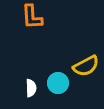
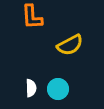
yellow semicircle: moved 16 px left, 21 px up
cyan circle: moved 6 px down
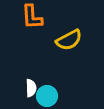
yellow semicircle: moved 1 px left, 5 px up
cyan circle: moved 11 px left, 7 px down
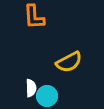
orange L-shape: moved 2 px right
yellow semicircle: moved 22 px down
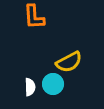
white semicircle: moved 1 px left, 1 px up
cyan circle: moved 6 px right, 12 px up
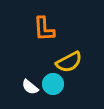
orange L-shape: moved 10 px right, 12 px down
white semicircle: rotated 132 degrees clockwise
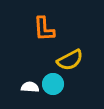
yellow semicircle: moved 1 px right, 2 px up
white semicircle: rotated 144 degrees clockwise
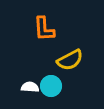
cyan circle: moved 2 px left, 2 px down
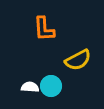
yellow semicircle: moved 8 px right
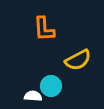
white semicircle: moved 3 px right, 9 px down
